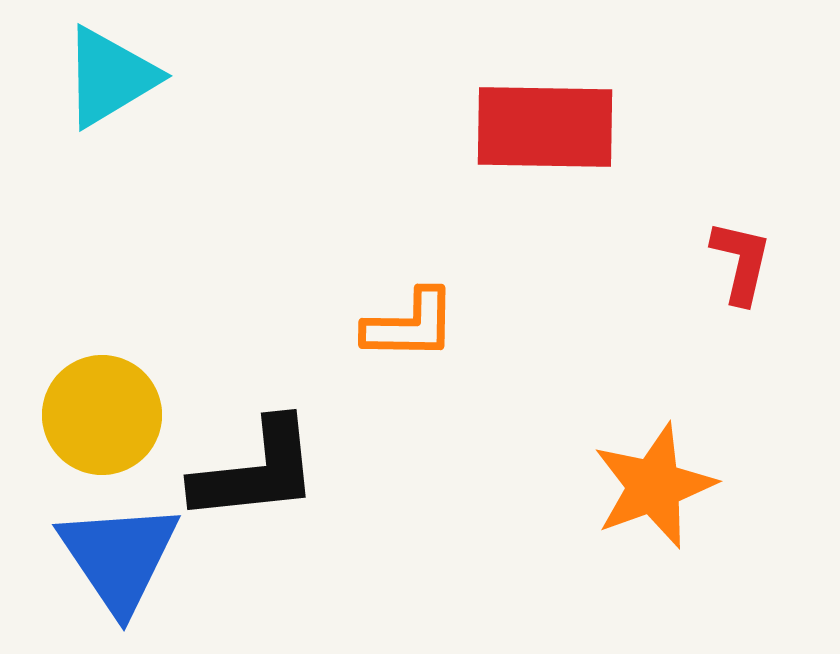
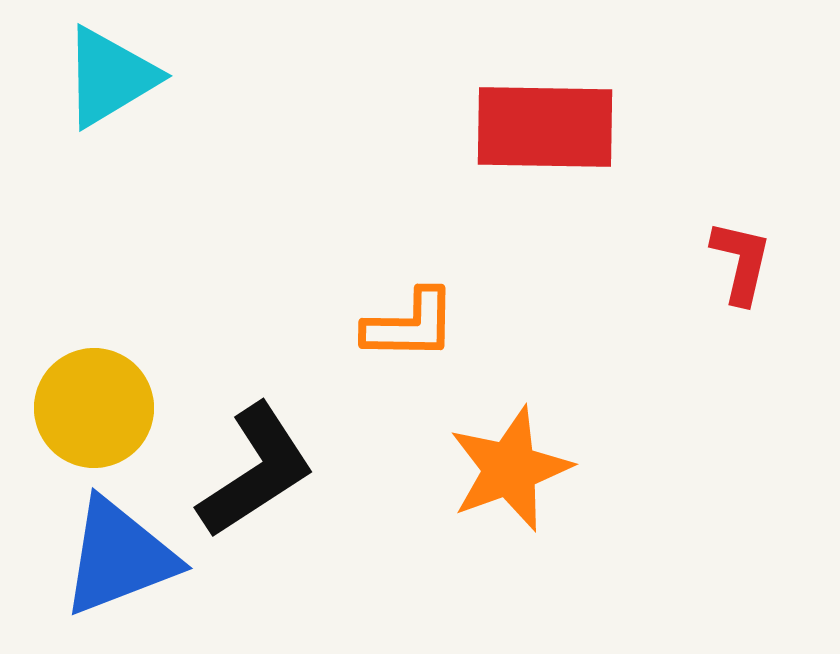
yellow circle: moved 8 px left, 7 px up
black L-shape: rotated 27 degrees counterclockwise
orange star: moved 144 px left, 17 px up
blue triangle: rotated 43 degrees clockwise
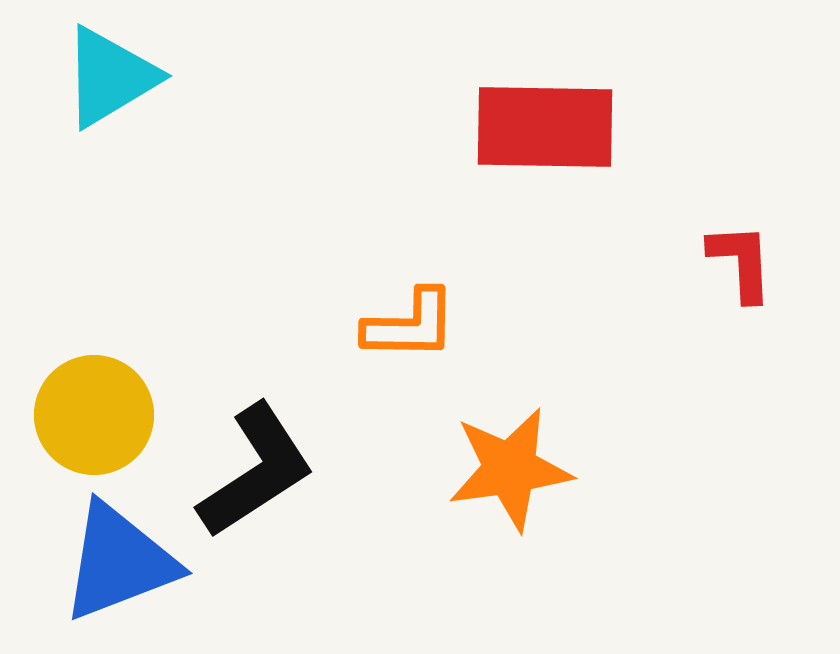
red L-shape: rotated 16 degrees counterclockwise
yellow circle: moved 7 px down
orange star: rotated 12 degrees clockwise
blue triangle: moved 5 px down
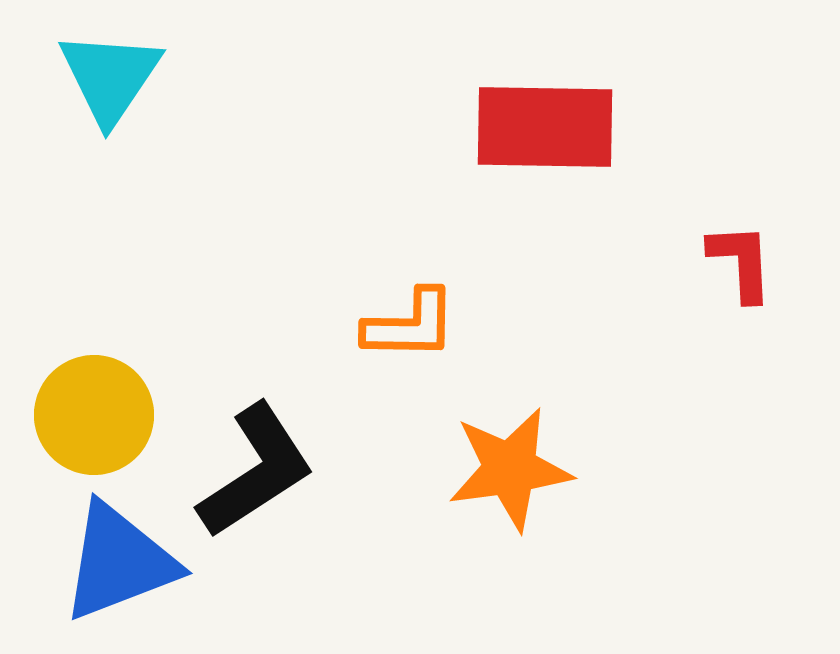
cyan triangle: rotated 25 degrees counterclockwise
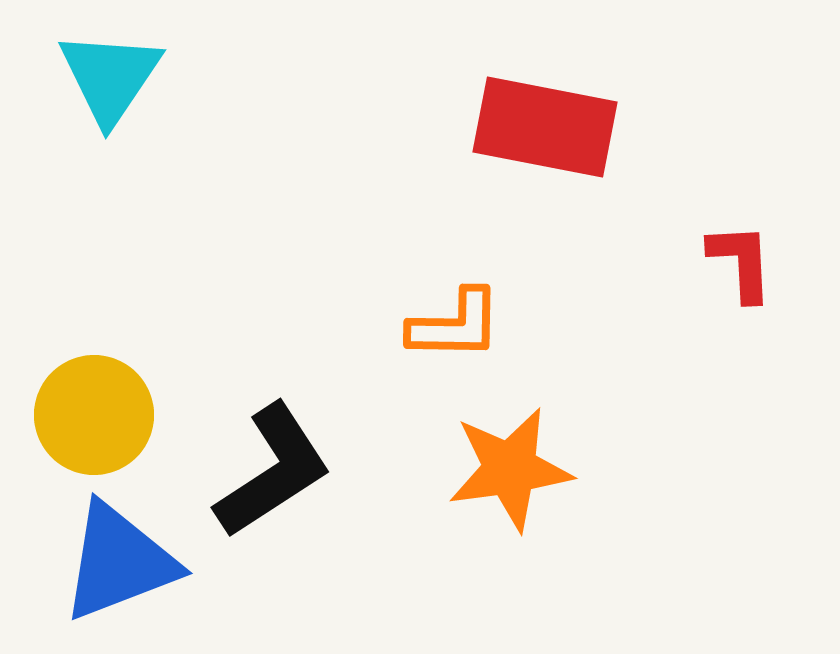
red rectangle: rotated 10 degrees clockwise
orange L-shape: moved 45 px right
black L-shape: moved 17 px right
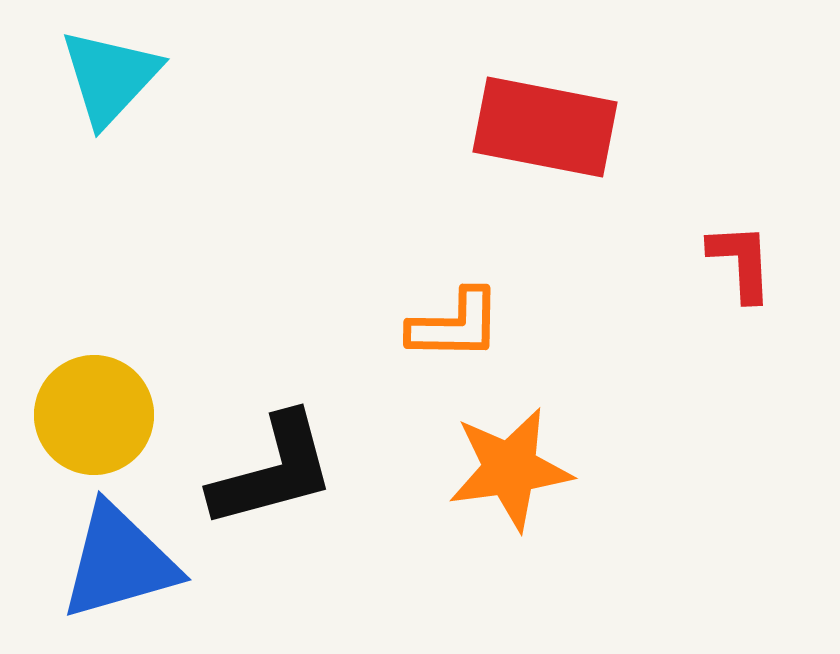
cyan triangle: rotated 9 degrees clockwise
black L-shape: rotated 18 degrees clockwise
blue triangle: rotated 5 degrees clockwise
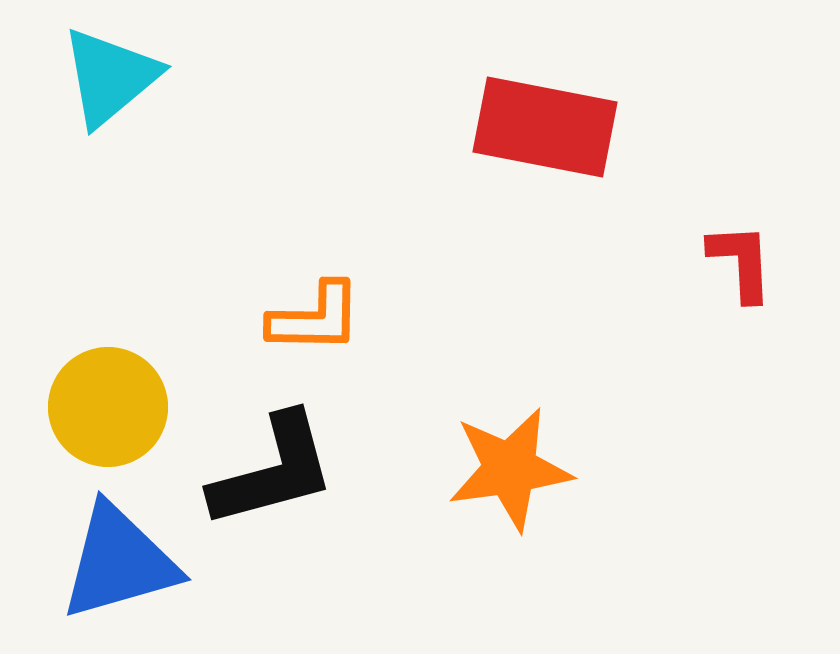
cyan triangle: rotated 7 degrees clockwise
orange L-shape: moved 140 px left, 7 px up
yellow circle: moved 14 px right, 8 px up
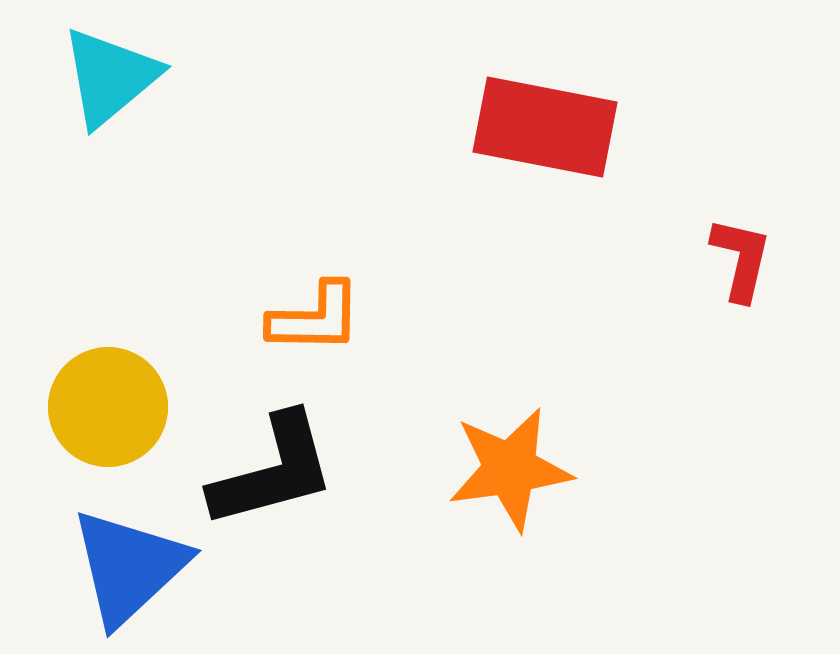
red L-shape: moved 3 px up; rotated 16 degrees clockwise
blue triangle: moved 10 px right, 5 px down; rotated 27 degrees counterclockwise
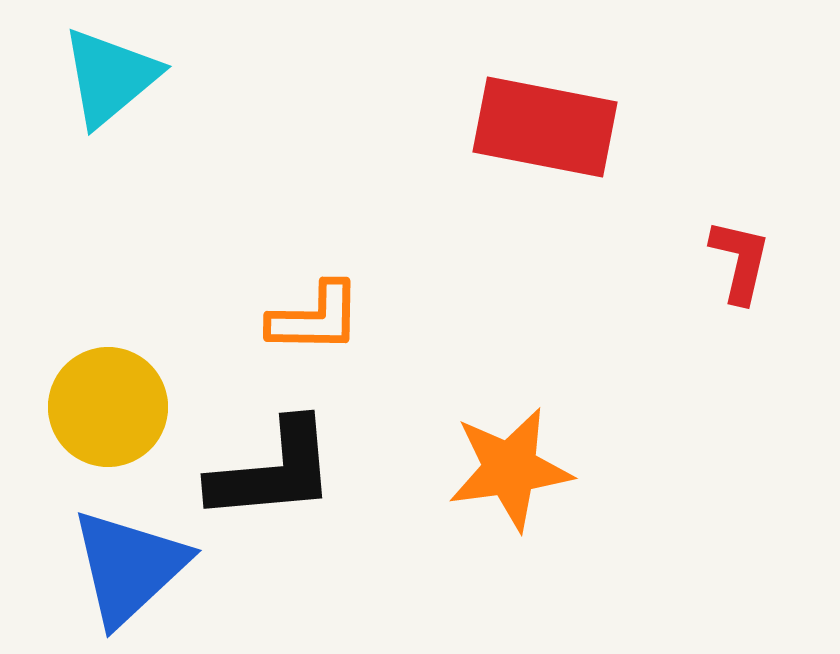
red L-shape: moved 1 px left, 2 px down
black L-shape: rotated 10 degrees clockwise
